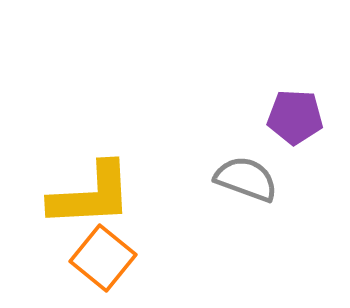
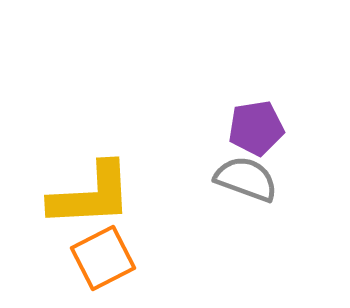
purple pentagon: moved 39 px left, 11 px down; rotated 12 degrees counterclockwise
orange square: rotated 24 degrees clockwise
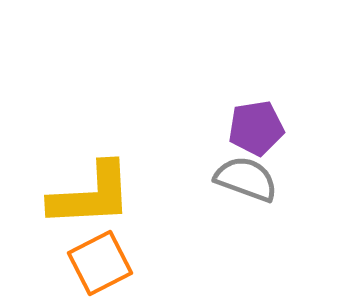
orange square: moved 3 px left, 5 px down
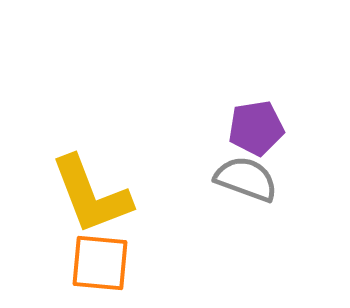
yellow L-shape: rotated 72 degrees clockwise
orange square: rotated 32 degrees clockwise
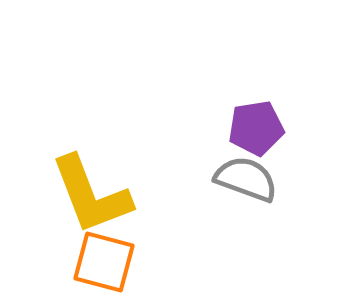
orange square: moved 4 px right, 1 px up; rotated 10 degrees clockwise
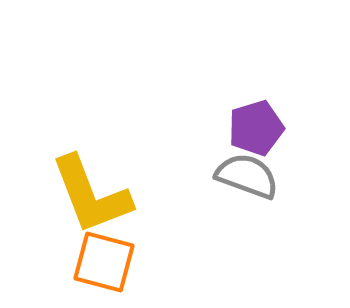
purple pentagon: rotated 8 degrees counterclockwise
gray semicircle: moved 1 px right, 3 px up
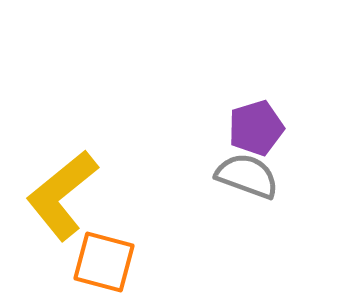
yellow L-shape: moved 29 px left; rotated 72 degrees clockwise
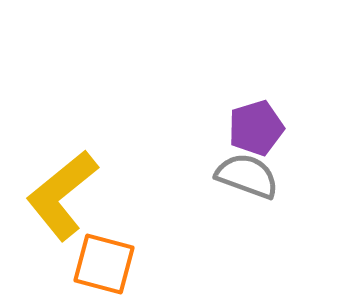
orange square: moved 2 px down
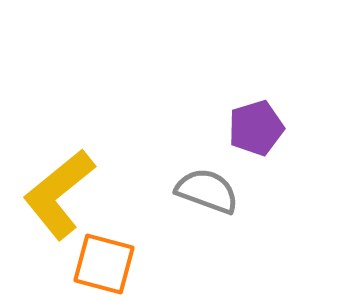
gray semicircle: moved 40 px left, 15 px down
yellow L-shape: moved 3 px left, 1 px up
